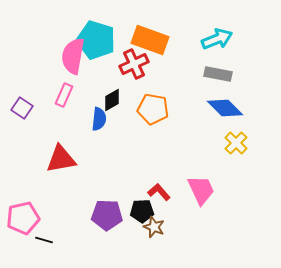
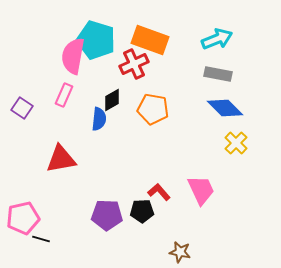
brown star: moved 26 px right, 25 px down; rotated 10 degrees counterclockwise
black line: moved 3 px left, 1 px up
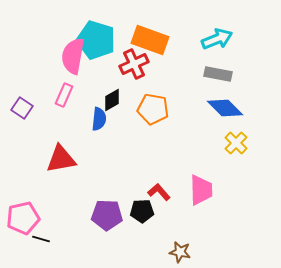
pink trapezoid: rotated 24 degrees clockwise
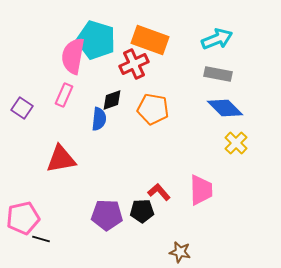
black diamond: rotated 10 degrees clockwise
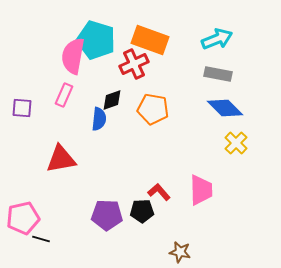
purple square: rotated 30 degrees counterclockwise
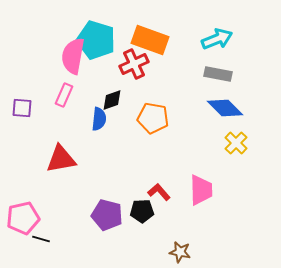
orange pentagon: moved 9 px down
purple pentagon: rotated 12 degrees clockwise
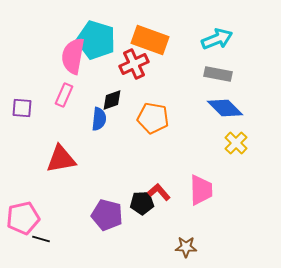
black pentagon: moved 8 px up
brown star: moved 6 px right, 5 px up; rotated 10 degrees counterclockwise
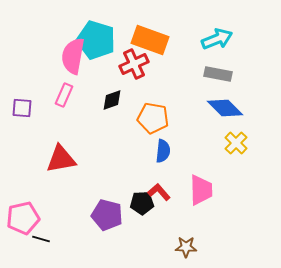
blue semicircle: moved 64 px right, 32 px down
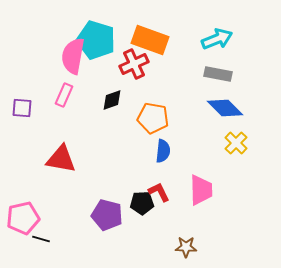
red triangle: rotated 20 degrees clockwise
red L-shape: rotated 15 degrees clockwise
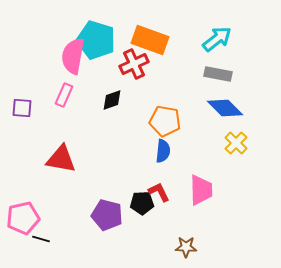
cyan arrow: rotated 16 degrees counterclockwise
orange pentagon: moved 12 px right, 3 px down
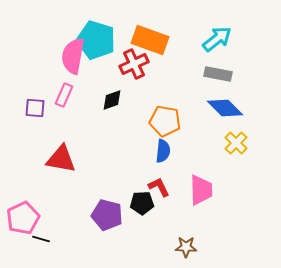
purple square: moved 13 px right
red L-shape: moved 5 px up
pink pentagon: rotated 12 degrees counterclockwise
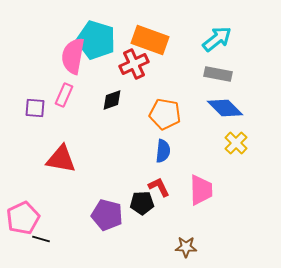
orange pentagon: moved 7 px up
